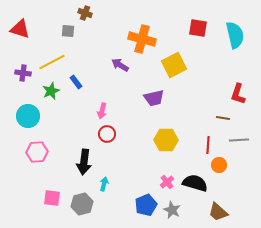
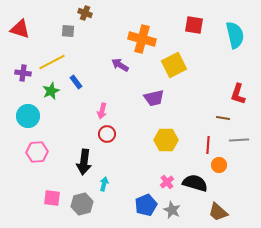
red square: moved 4 px left, 3 px up
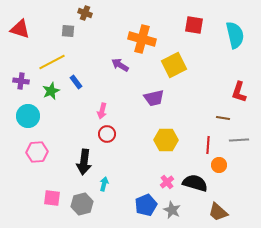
purple cross: moved 2 px left, 8 px down
red L-shape: moved 1 px right, 2 px up
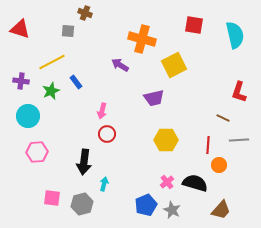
brown line: rotated 16 degrees clockwise
brown trapezoid: moved 3 px right, 2 px up; rotated 90 degrees counterclockwise
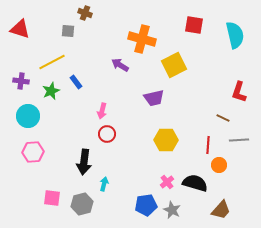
pink hexagon: moved 4 px left
blue pentagon: rotated 15 degrees clockwise
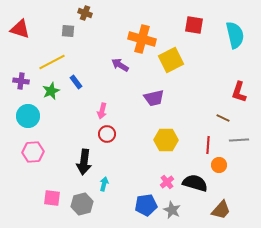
yellow square: moved 3 px left, 5 px up
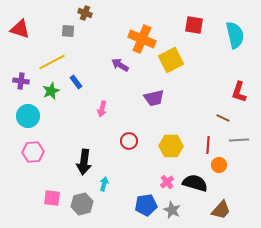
orange cross: rotated 8 degrees clockwise
pink arrow: moved 2 px up
red circle: moved 22 px right, 7 px down
yellow hexagon: moved 5 px right, 6 px down
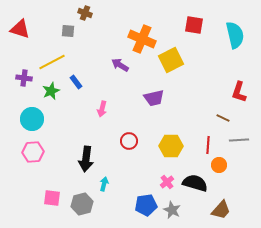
purple cross: moved 3 px right, 3 px up
cyan circle: moved 4 px right, 3 px down
black arrow: moved 2 px right, 3 px up
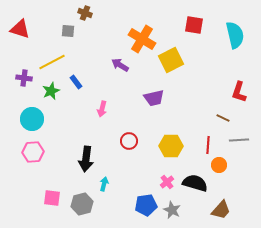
orange cross: rotated 8 degrees clockwise
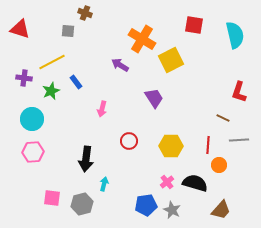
purple trapezoid: rotated 110 degrees counterclockwise
